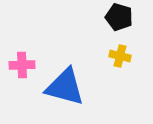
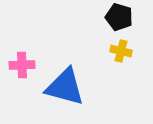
yellow cross: moved 1 px right, 5 px up
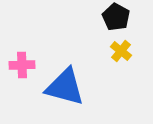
black pentagon: moved 3 px left; rotated 12 degrees clockwise
yellow cross: rotated 25 degrees clockwise
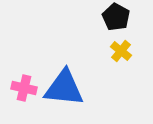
pink cross: moved 2 px right, 23 px down; rotated 15 degrees clockwise
blue triangle: moved 1 px left, 1 px down; rotated 9 degrees counterclockwise
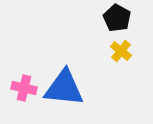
black pentagon: moved 1 px right, 1 px down
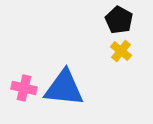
black pentagon: moved 2 px right, 2 px down
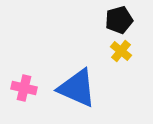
black pentagon: rotated 28 degrees clockwise
blue triangle: moved 13 px right; rotated 18 degrees clockwise
